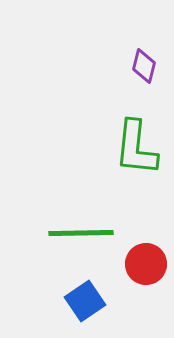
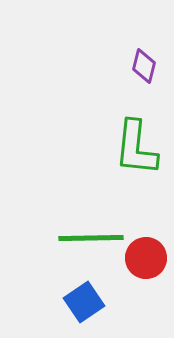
green line: moved 10 px right, 5 px down
red circle: moved 6 px up
blue square: moved 1 px left, 1 px down
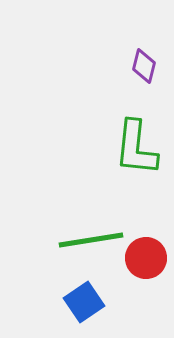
green line: moved 2 px down; rotated 8 degrees counterclockwise
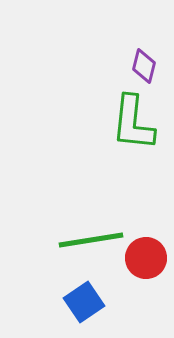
green L-shape: moved 3 px left, 25 px up
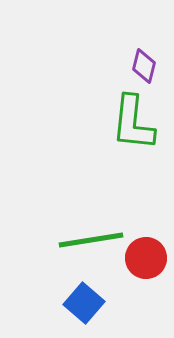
blue square: moved 1 px down; rotated 15 degrees counterclockwise
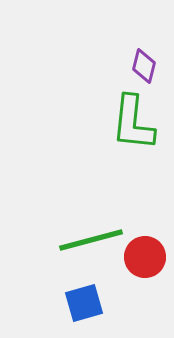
green line: rotated 6 degrees counterclockwise
red circle: moved 1 px left, 1 px up
blue square: rotated 33 degrees clockwise
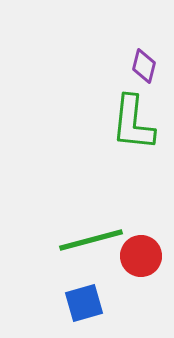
red circle: moved 4 px left, 1 px up
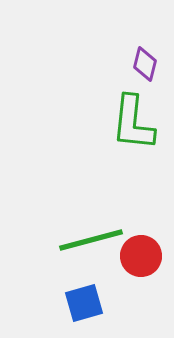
purple diamond: moved 1 px right, 2 px up
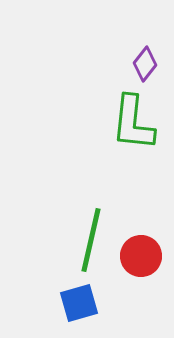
purple diamond: rotated 24 degrees clockwise
green line: rotated 62 degrees counterclockwise
blue square: moved 5 px left
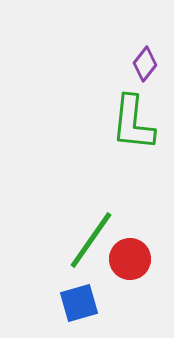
green line: rotated 22 degrees clockwise
red circle: moved 11 px left, 3 px down
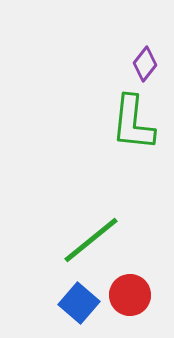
green line: rotated 16 degrees clockwise
red circle: moved 36 px down
blue square: rotated 33 degrees counterclockwise
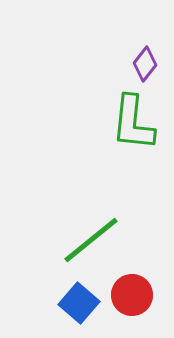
red circle: moved 2 px right
